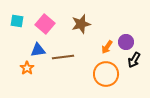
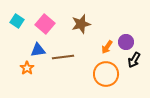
cyan square: rotated 24 degrees clockwise
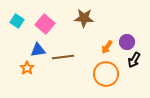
brown star: moved 3 px right, 6 px up; rotated 18 degrees clockwise
purple circle: moved 1 px right
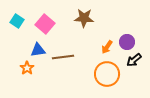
black arrow: rotated 21 degrees clockwise
orange circle: moved 1 px right
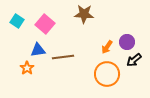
brown star: moved 4 px up
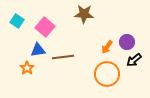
pink square: moved 3 px down
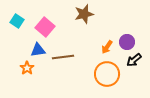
brown star: rotated 18 degrees counterclockwise
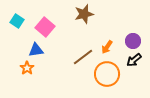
purple circle: moved 6 px right, 1 px up
blue triangle: moved 2 px left
brown line: moved 20 px right; rotated 30 degrees counterclockwise
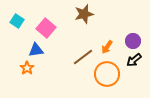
pink square: moved 1 px right, 1 px down
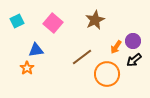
brown star: moved 11 px right, 6 px down; rotated 12 degrees counterclockwise
cyan square: rotated 32 degrees clockwise
pink square: moved 7 px right, 5 px up
orange arrow: moved 9 px right
brown line: moved 1 px left
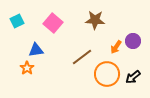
brown star: rotated 30 degrees clockwise
black arrow: moved 1 px left, 17 px down
